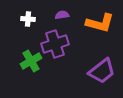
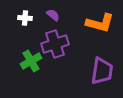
purple semicircle: moved 9 px left; rotated 48 degrees clockwise
white cross: moved 3 px left, 1 px up
purple trapezoid: rotated 44 degrees counterclockwise
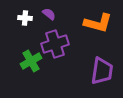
purple semicircle: moved 4 px left, 1 px up
orange L-shape: moved 2 px left
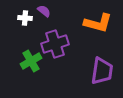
purple semicircle: moved 5 px left, 3 px up
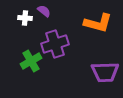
purple trapezoid: moved 3 px right, 1 px down; rotated 80 degrees clockwise
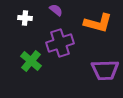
purple semicircle: moved 12 px right, 1 px up
purple cross: moved 5 px right, 1 px up
green cross: rotated 20 degrees counterclockwise
purple trapezoid: moved 2 px up
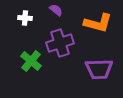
purple trapezoid: moved 6 px left, 1 px up
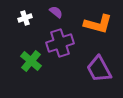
purple semicircle: moved 2 px down
white cross: rotated 24 degrees counterclockwise
orange L-shape: moved 1 px down
purple trapezoid: rotated 64 degrees clockwise
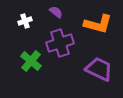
white cross: moved 3 px down
purple trapezoid: rotated 144 degrees clockwise
